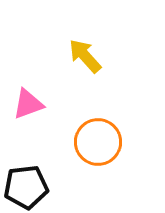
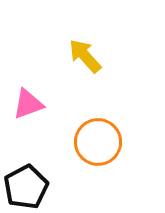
black pentagon: rotated 21 degrees counterclockwise
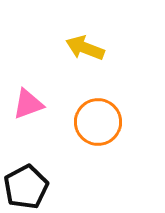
yellow arrow: moved 8 px up; rotated 27 degrees counterclockwise
orange circle: moved 20 px up
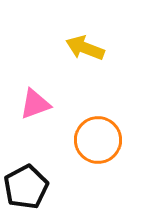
pink triangle: moved 7 px right
orange circle: moved 18 px down
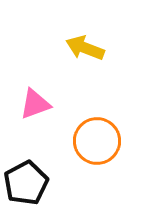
orange circle: moved 1 px left, 1 px down
black pentagon: moved 4 px up
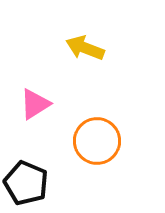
pink triangle: rotated 12 degrees counterclockwise
black pentagon: rotated 21 degrees counterclockwise
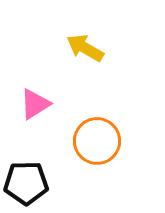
yellow arrow: rotated 9 degrees clockwise
black pentagon: rotated 24 degrees counterclockwise
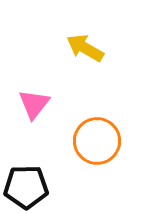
pink triangle: moved 1 px left; rotated 20 degrees counterclockwise
black pentagon: moved 4 px down
